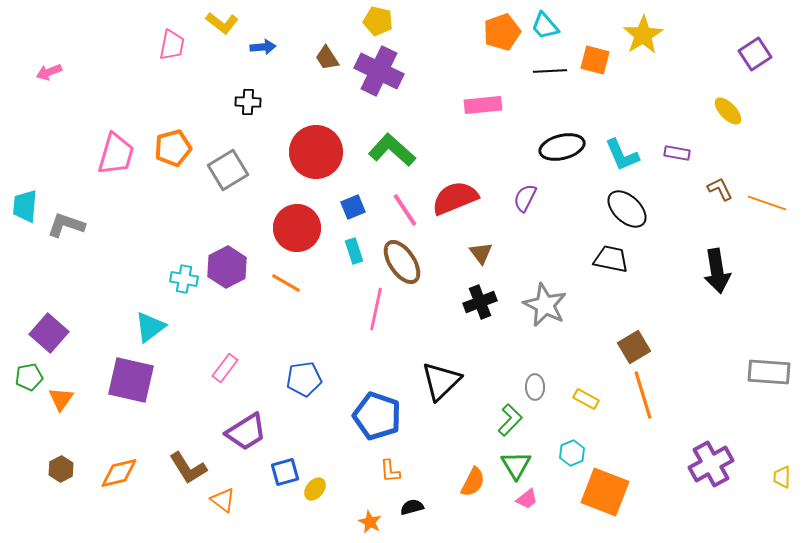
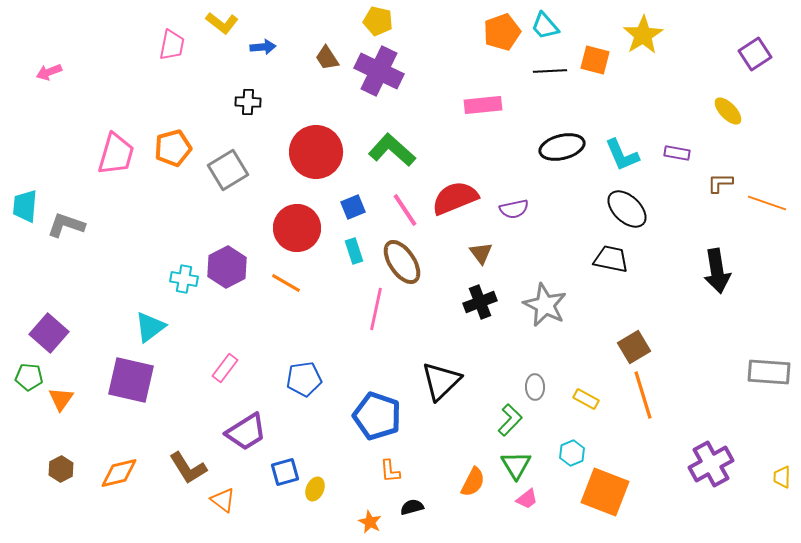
brown L-shape at (720, 189): moved 6 px up; rotated 64 degrees counterclockwise
purple semicircle at (525, 198): moved 11 px left, 11 px down; rotated 128 degrees counterclockwise
green pentagon at (29, 377): rotated 16 degrees clockwise
yellow ellipse at (315, 489): rotated 15 degrees counterclockwise
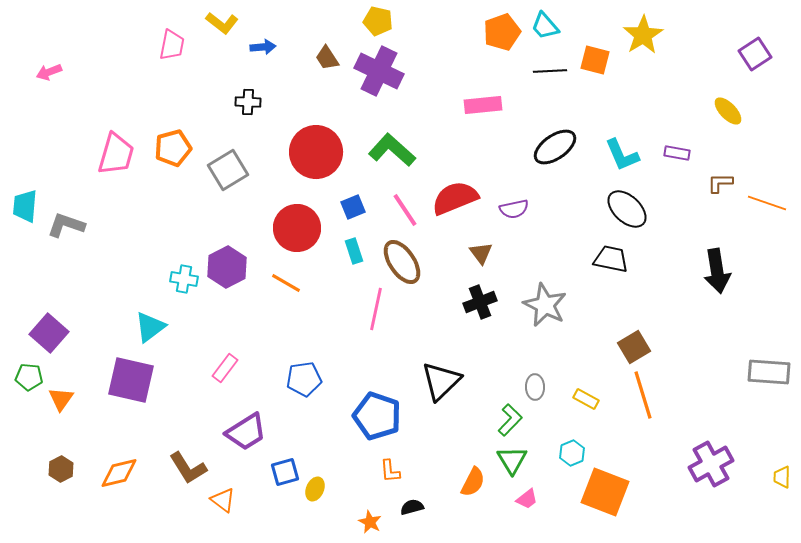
black ellipse at (562, 147): moved 7 px left; rotated 21 degrees counterclockwise
green triangle at (516, 465): moved 4 px left, 5 px up
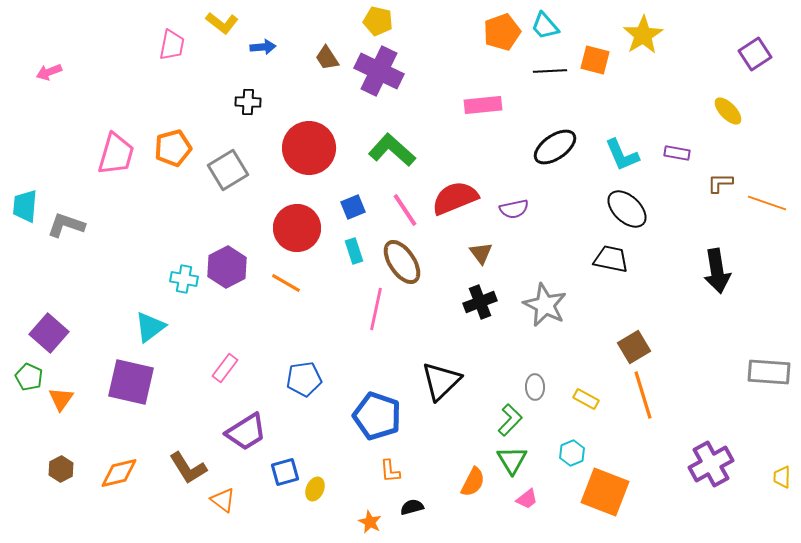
red circle at (316, 152): moved 7 px left, 4 px up
green pentagon at (29, 377): rotated 20 degrees clockwise
purple square at (131, 380): moved 2 px down
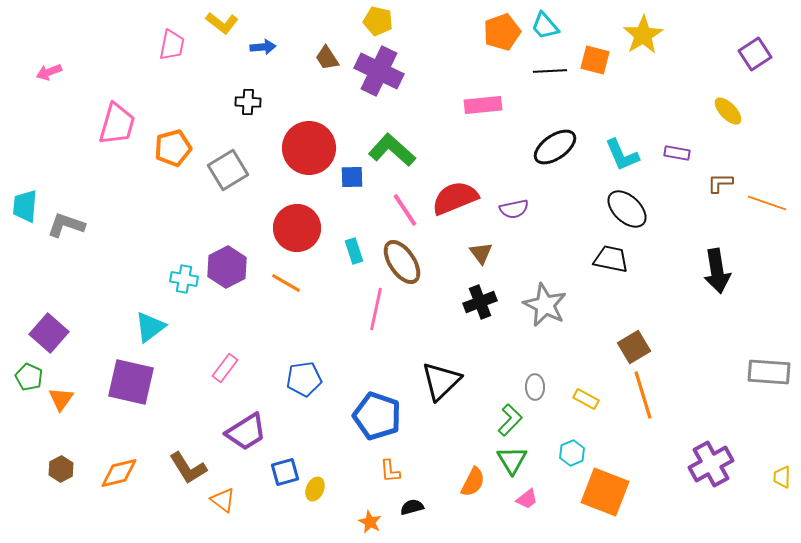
pink trapezoid at (116, 154): moved 1 px right, 30 px up
blue square at (353, 207): moved 1 px left, 30 px up; rotated 20 degrees clockwise
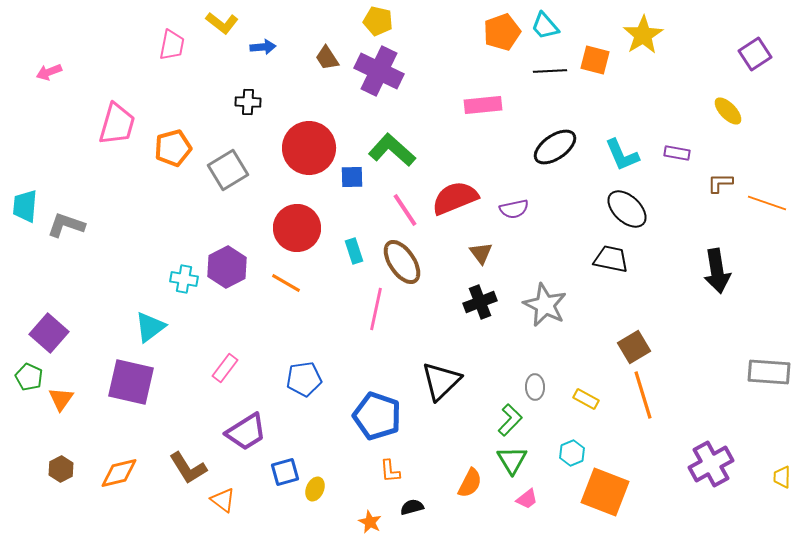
orange semicircle at (473, 482): moved 3 px left, 1 px down
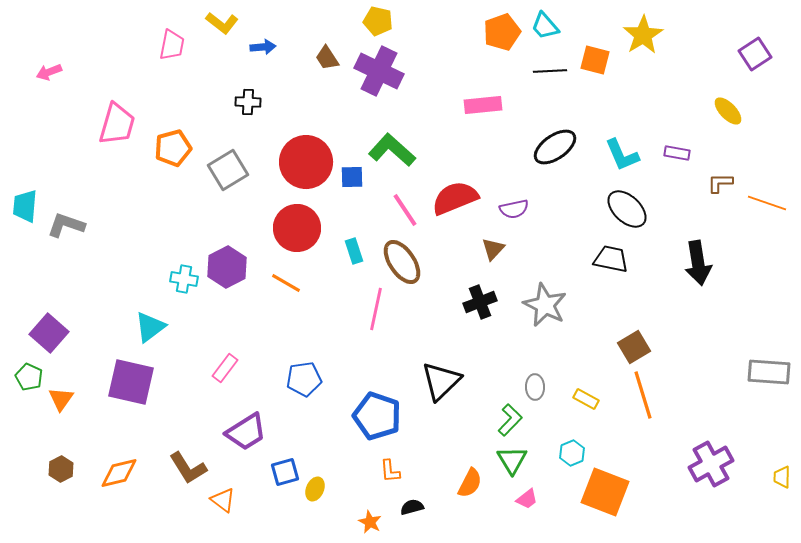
red circle at (309, 148): moved 3 px left, 14 px down
brown triangle at (481, 253): moved 12 px right, 4 px up; rotated 20 degrees clockwise
black arrow at (717, 271): moved 19 px left, 8 px up
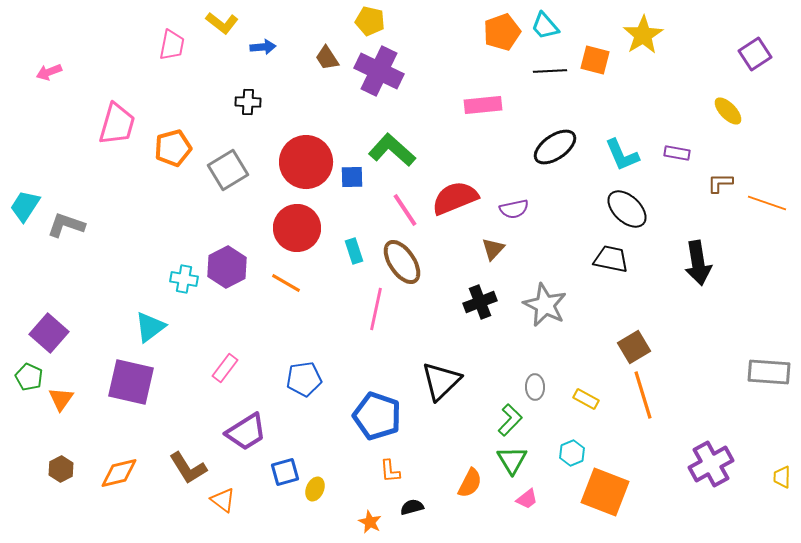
yellow pentagon at (378, 21): moved 8 px left
cyan trapezoid at (25, 206): rotated 28 degrees clockwise
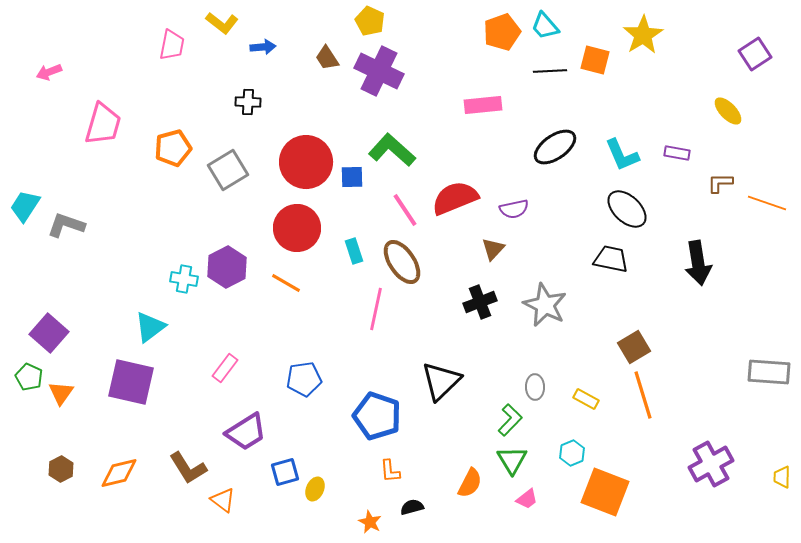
yellow pentagon at (370, 21): rotated 12 degrees clockwise
pink trapezoid at (117, 124): moved 14 px left
orange triangle at (61, 399): moved 6 px up
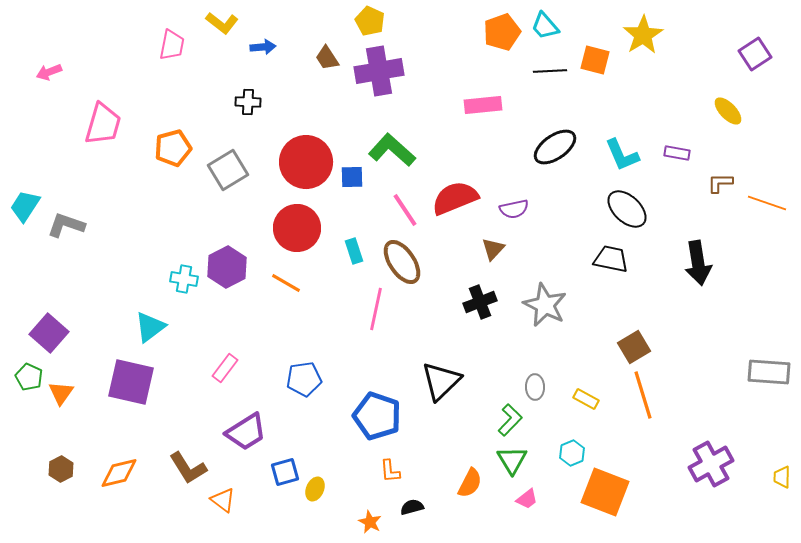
purple cross at (379, 71): rotated 36 degrees counterclockwise
